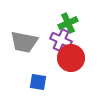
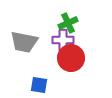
purple cross: moved 2 px right; rotated 25 degrees counterclockwise
blue square: moved 1 px right, 3 px down
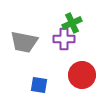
green cross: moved 4 px right
purple cross: moved 1 px right, 1 px up
red circle: moved 11 px right, 17 px down
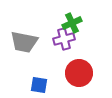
purple cross: rotated 15 degrees counterclockwise
red circle: moved 3 px left, 2 px up
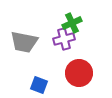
blue square: rotated 12 degrees clockwise
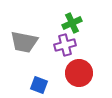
purple cross: moved 1 px right, 6 px down
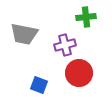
green cross: moved 14 px right, 6 px up; rotated 18 degrees clockwise
gray trapezoid: moved 8 px up
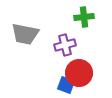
green cross: moved 2 px left
gray trapezoid: moved 1 px right
blue square: moved 27 px right
